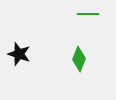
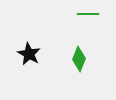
black star: moved 10 px right; rotated 10 degrees clockwise
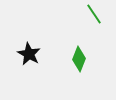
green line: moved 6 px right; rotated 55 degrees clockwise
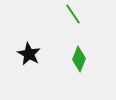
green line: moved 21 px left
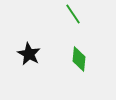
green diamond: rotated 15 degrees counterclockwise
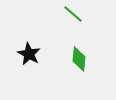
green line: rotated 15 degrees counterclockwise
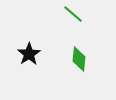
black star: rotated 10 degrees clockwise
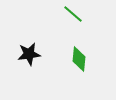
black star: rotated 25 degrees clockwise
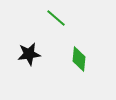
green line: moved 17 px left, 4 px down
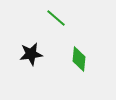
black star: moved 2 px right
